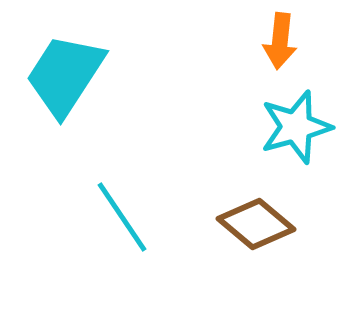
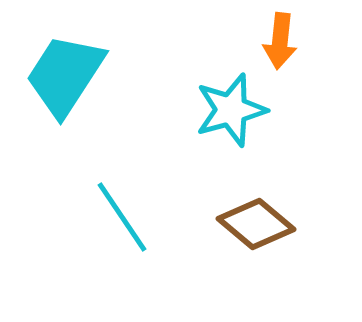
cyan star: moved 65 px left, 17 px up
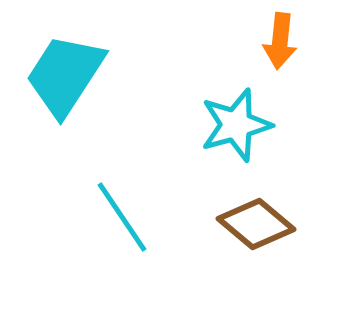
cyan star: moved 5 px right, 15 px down
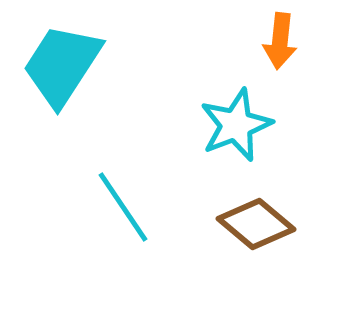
cyan trapezoid: moved 3 px left, 10 px up
cyan star: rotated 6 degrees counterclockwise
cyan line: moved 1 px right, 10 px up
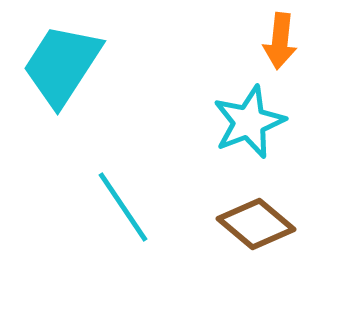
cyan star: moved 13 px right, 3 px up
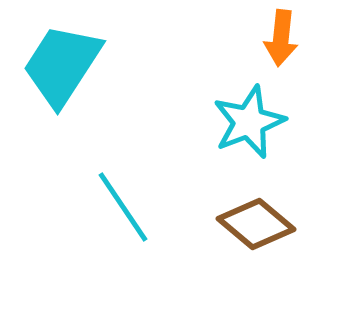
orange arrow: moved 1 px right, 3 px up
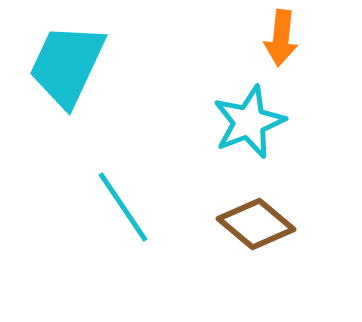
cyan trapezoid: moved 5 px right; rotated 8 degrees counterclockwise
